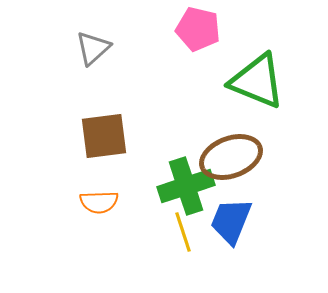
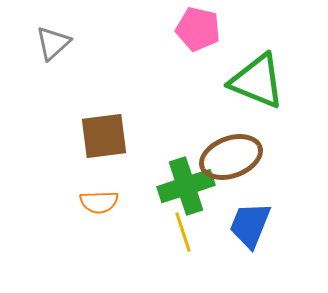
gray triangle: moved 40 px left, 5 px up
blue trapezoid: moved 19 px right, 4 px down
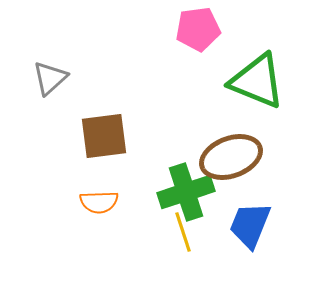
pink pentagon: rotated 21 degrees counterclockwise
gray triangle: moved 3 px left, 35 px down
green cross: moved 6 px down
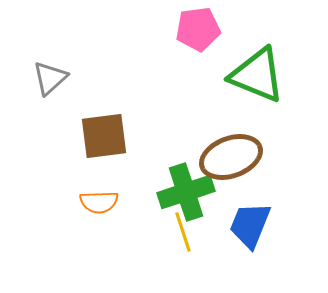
green triangle: moved 6 px up
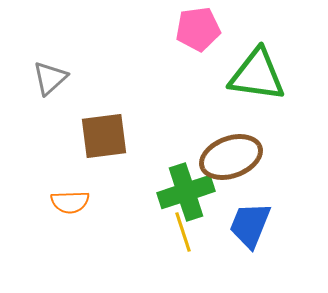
green triangle: rotated 14 degrees counterclockwise
orange semicircle: moved 29 px left
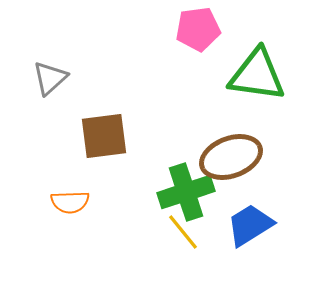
blue trapezoid: rotated 36 degrees clockwise
yellow line: rotated 21 degrees counterclockwise
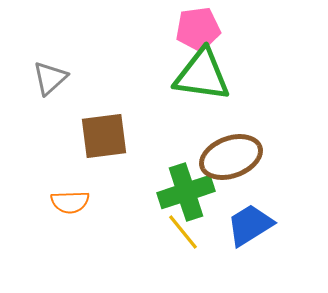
green triangle: moved 55 px left
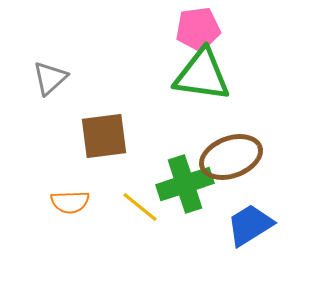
green cross: moved 1 px left, 8 px up
yellow line: moved 43 px left, 25 px up; rotated 12 degrees counterclockwise
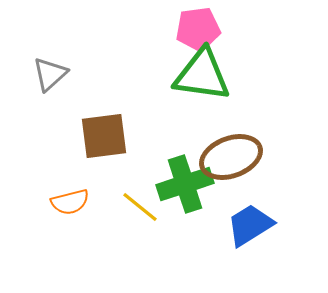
gray triangle: moved 4 px up
orange semicircle: rotated 12 degrees counterclockwise
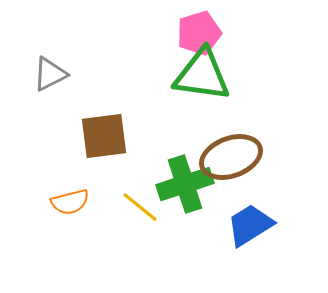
pink pentagon: moved 1 px right, 4 px down; rotated 9 degrees counterclockwise
gray triangle: rotated 15 degrees clockwise
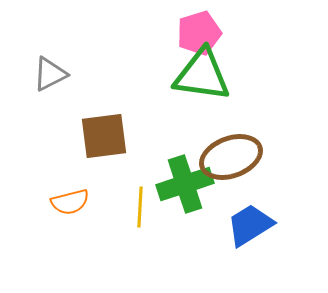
yellow line: rotated 54 degrees clockwise
